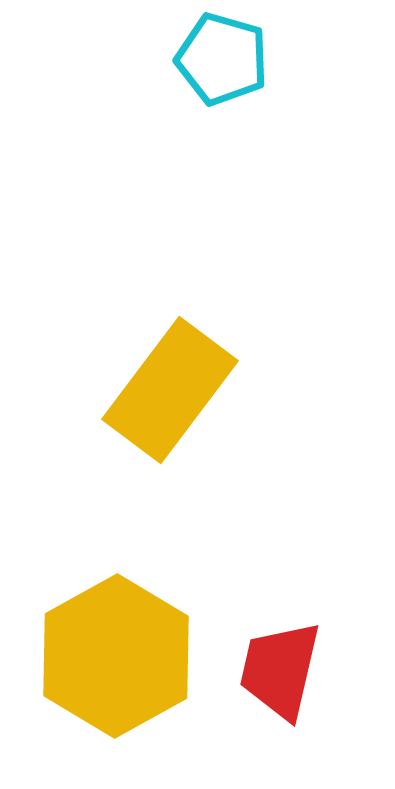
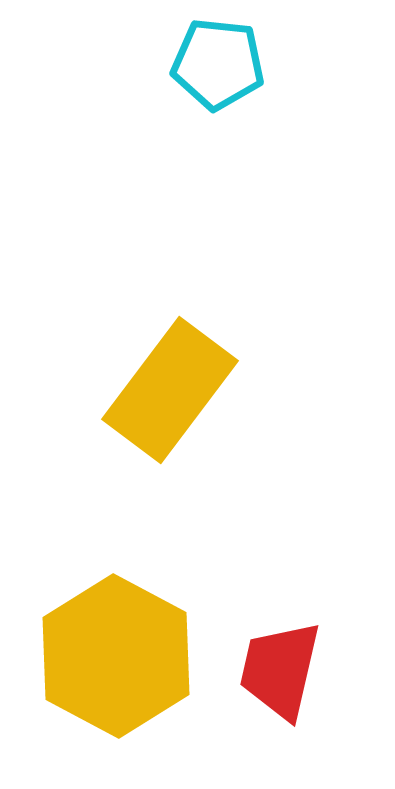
cyan pentagon: moved 4 px left, 5 px down; rotated 10 degrees counterclockwise
yellow hexagon: rotated 3 degrees counterclockwise
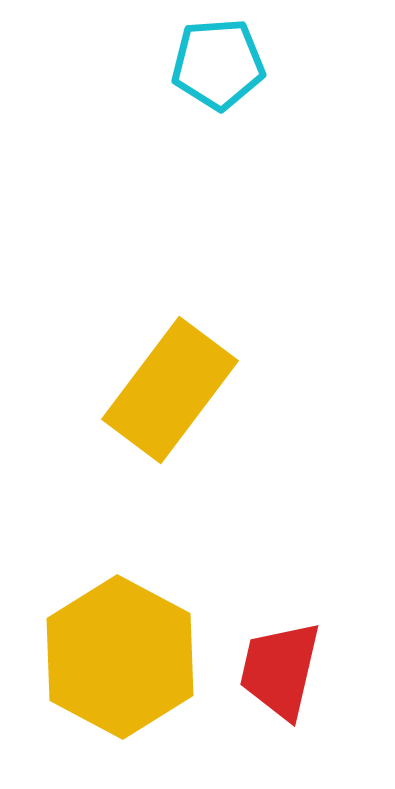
cyan pentagon: rotated 10 degrees counterclockwise
yellow hexagon: moved 4 px right, 1 px down
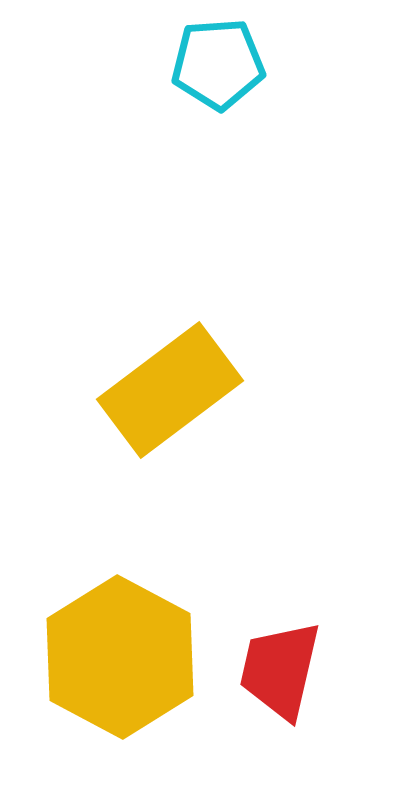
yellow rectangle: rotated 16 degrees clockwise
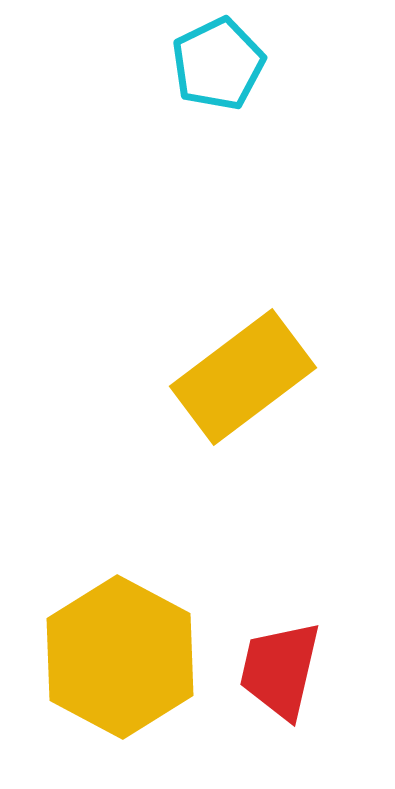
cyan pentagon: rotated 22 degrees counterclockwise
yellow rectangle: moved 73 px right, 13 px up
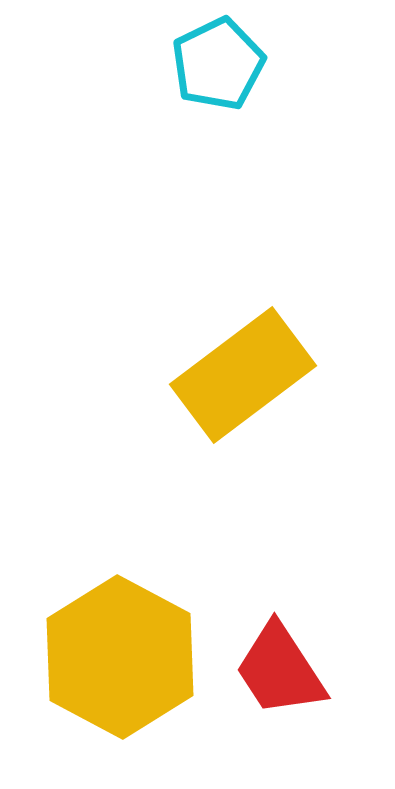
yellow rectangle: moved 2 px up
red trapezoid: rotated 46 degrees counterclockwise
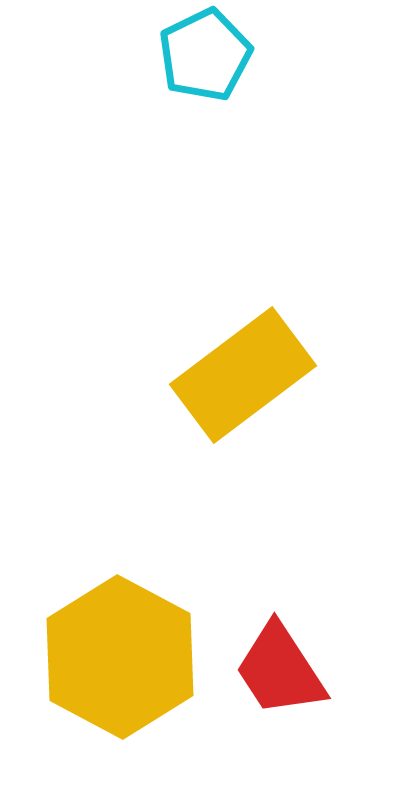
cyan pentagon: moved 13 px left, 9 px up
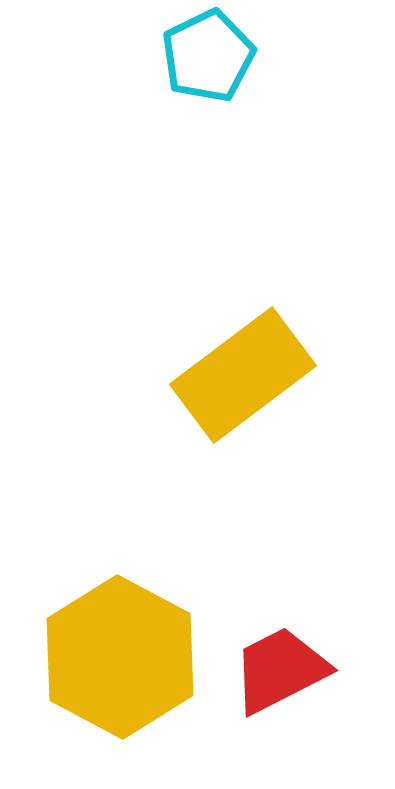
cyan pentagon: moved 3 px right, 1 px down
red trapezoid: rotated 96 degrees clockwise
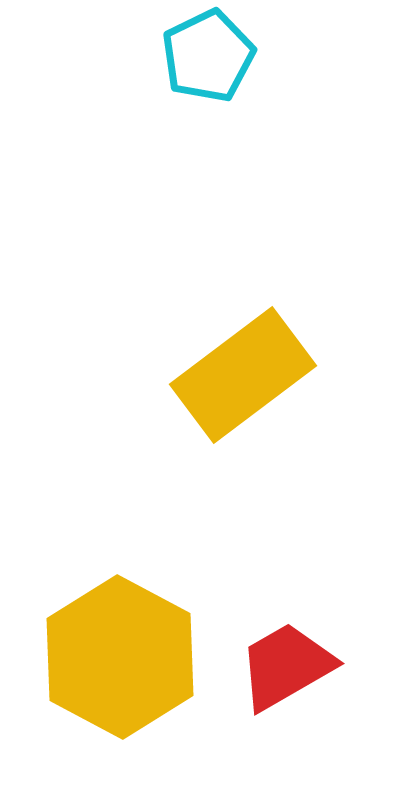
red trapezoid: moved 6 px right, 4 px up; rotated 3 degrees counterclockwise
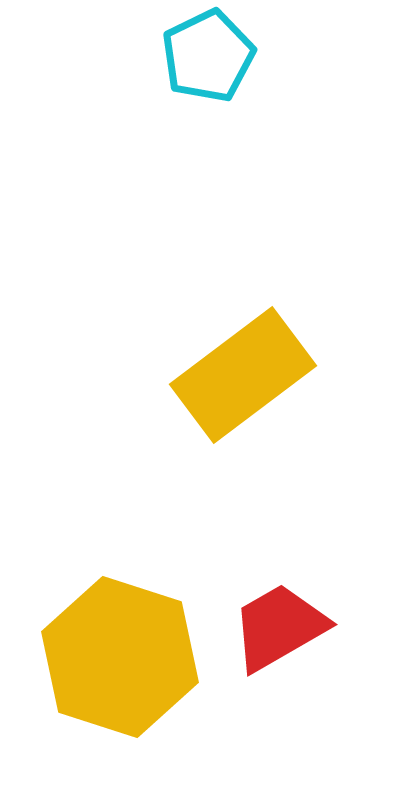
yellow hexagon: rotated 10 degrees counterclockwise
red trapezoid: moved 7 px left, 39 px up
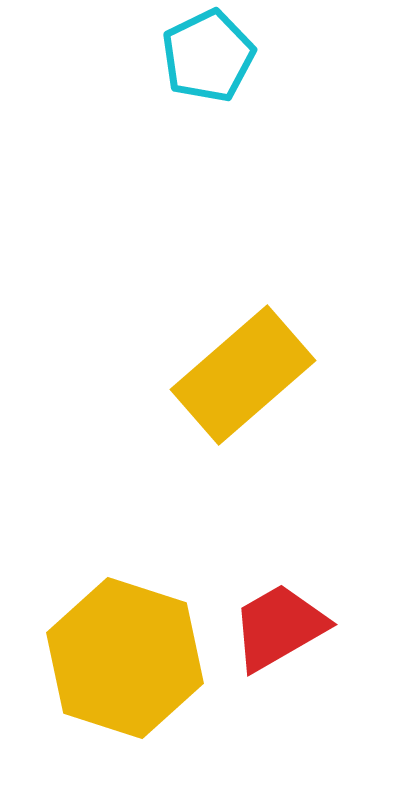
yellow rectangle: rotated 4 degrees counterclockwise
yellow hexagon: moved 5 px right, 1 px down
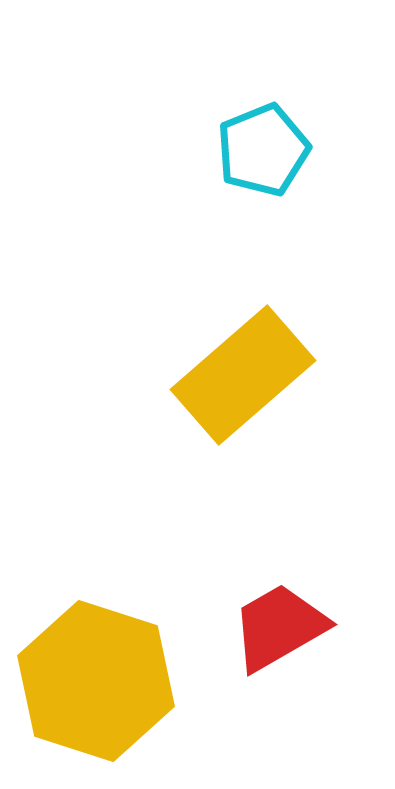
cyan pentagon: moved 55 px right, 94 px down; rotated 4 degrees clockwise
yellow hexagon: moved 29 px left, 23 px down
